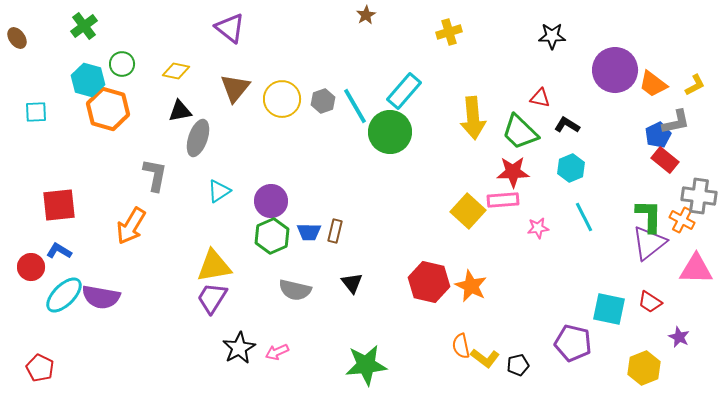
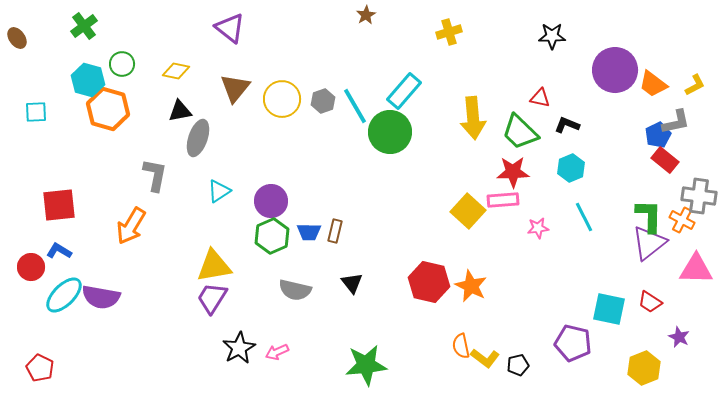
black L-shape at (567, 125): rotated 10 degrees counterclockwise
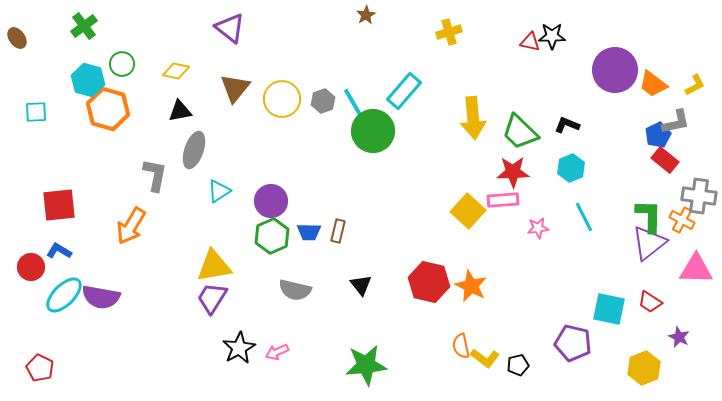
red triangle at (540, 98): moved 10 px left, 56 px up
green circle at (390, 132): moved 17 px left, 1 px up
gray ellipse at (198, 138): moved 4 px left, 12 px down
brown rectangle at (335, 231): moved 3 px right
black triangle at (352, 283): moved 9 px right, 2 px down
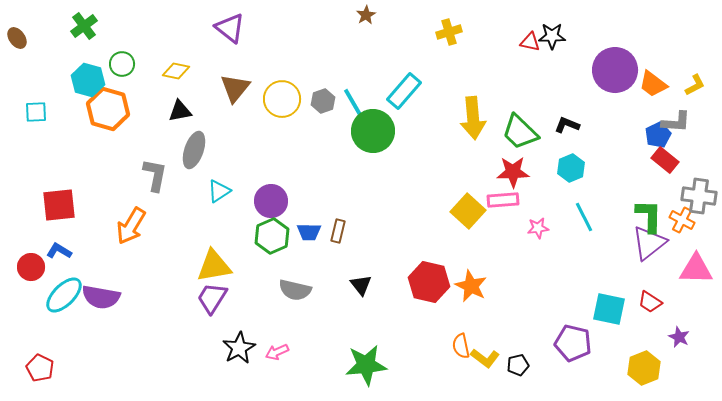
gray L-shape at (676, 122): rotated 16 degrees clockwise
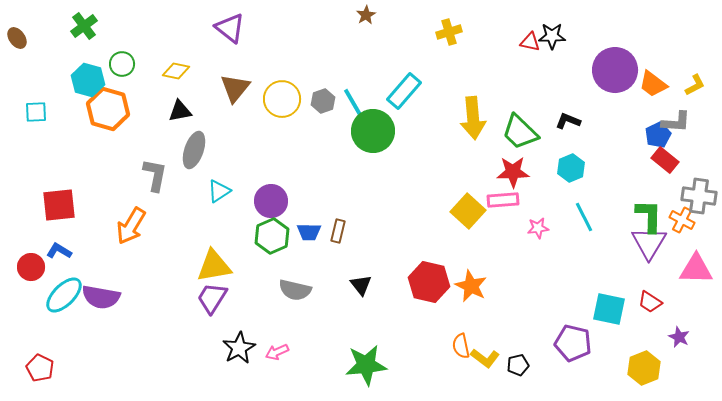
black L-shape at (567, 125): moved 1 px right, 4 px up
purple triangle at (649, 243): rotated 21 degrees counterclockwise
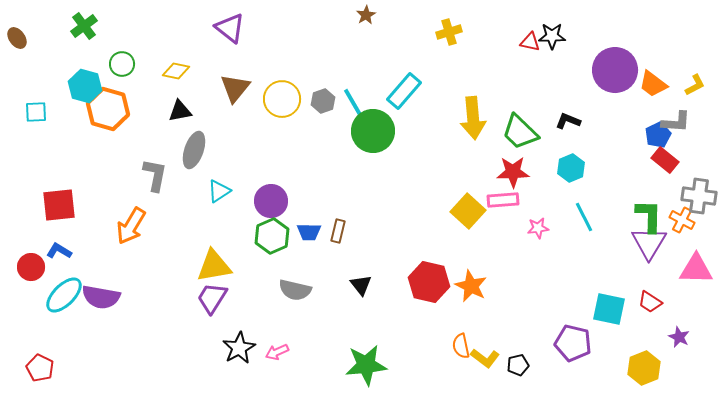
cyan hexagon at (88, 80): moved 3 px left, 6 px down
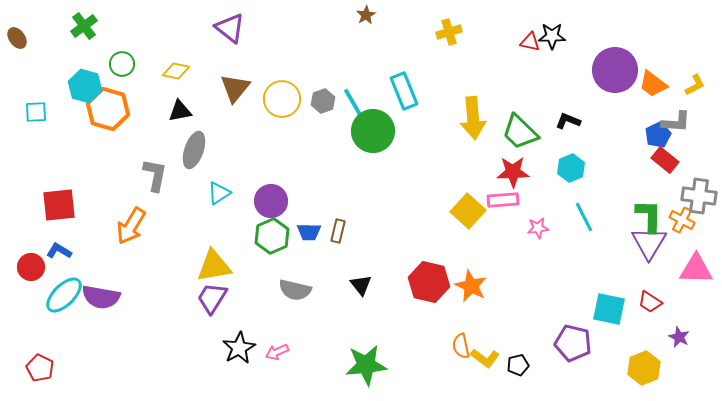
cyan rectangle at (404, 91): rotated 63 degrees counterclockwise
cyan triangle at (219, 191): moved 2 px down
